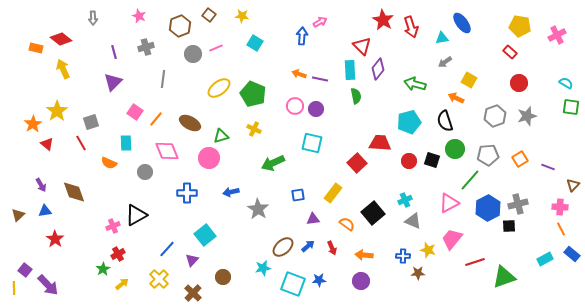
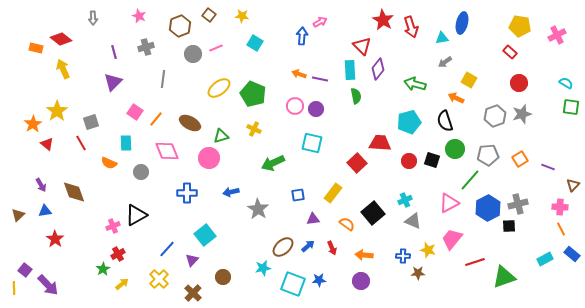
blue ellipse at (462, 23): rotated 50 degrees clockwise
gray star at (527, 116): moved 5 px left, 2 px up
gray circle at (145, 172): moved 4 px left
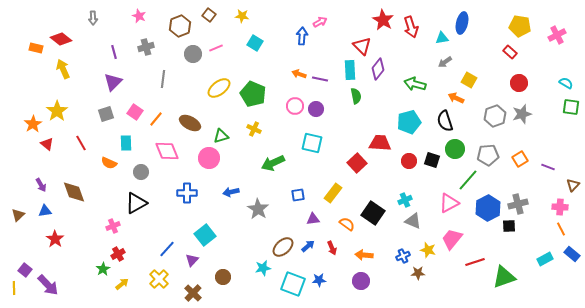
gray square at (91, 122): moved 15 px right, 8 px up
green line at (470, 180): moved 2 px left
black square at (373, 213): rotated 15 degrees counterclockwise
black triangle at (136, 215): moved 12 px up
blue cross at (403, 256): rotated 24 degrees counterclockwise
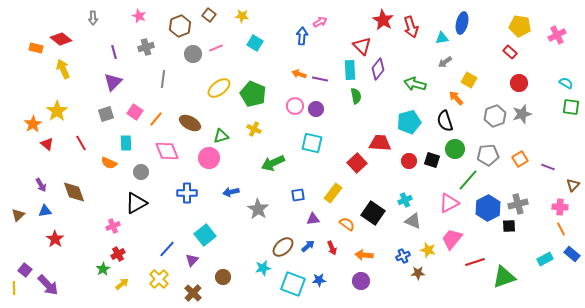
orange arrow at (456, 98): rotated 21 degrees clockwise
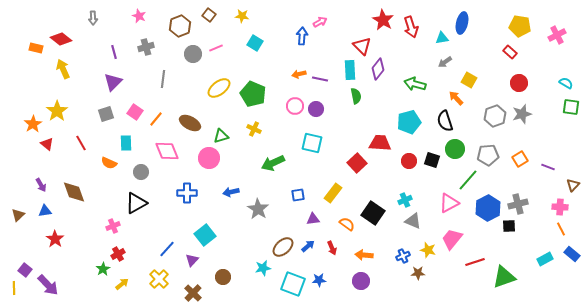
orange arrow at (299, 74): rotated 32 degrees counterclockwise
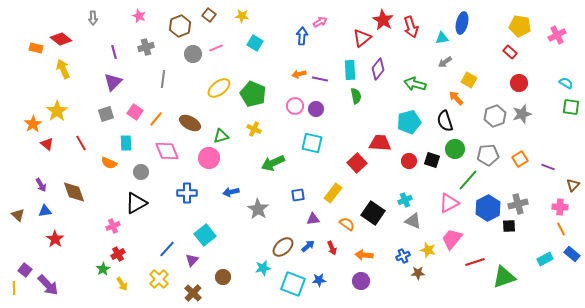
red triangle at (362, 46): moved 8 px up; rotated 36 degrees clockwise
brown triangle at (18, 215): rotated 32 degrees counterclockwise
yellow arrow at (122, 284): rotated 96 degrees clockwise
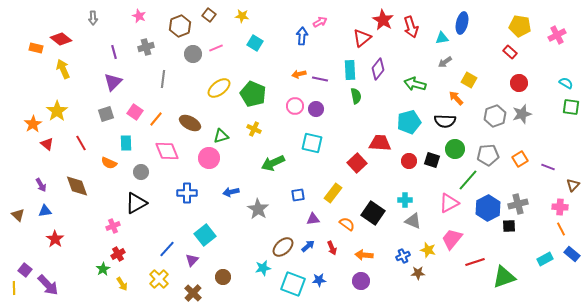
black semicircle at (445, 121): rotated 70 degrees counterclockwise
brown diamond at (74, 192): moved 3 px right, 6 px up
cyan cross at (405, 200): rotated 24 degrees clockwise
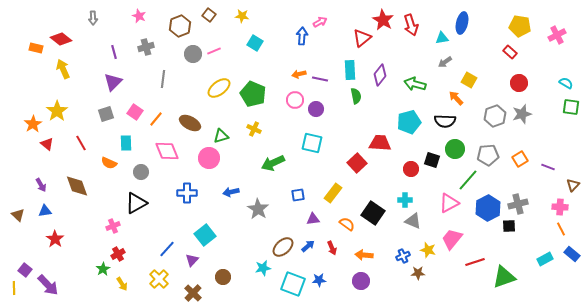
red arrow at (411, 27): moved 2 px up
pink line at (216, 48): moved 2 px left, 3 px down
purple diamond at (378, 69): moved 2 px right, 6 px down
pink circle at (295, 106): moved 6 px up
red circle at (409, 161): moved 2 px right, 8 px down
